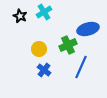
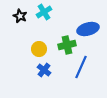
green cross: moved 1 px left; rotated 12 degrees clockwise
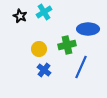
blue ellipse: rotated 15 degrees clockwise
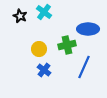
cyan cross: rotated 21 degrees counterclockwise
blue line: moved 3 px right
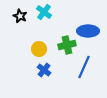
blue ellipse: moved 2 px down
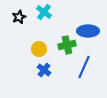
black star: moved 1 px left, 1 px down; rotated 24 degrees clockwise
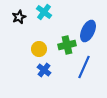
blue ellipse: rotated 65 degrees counterclockwise
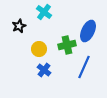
black star: moved 9 px down
